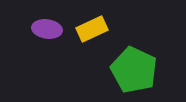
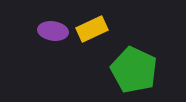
purple ellipse: moved 6 px right, 2 px down
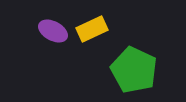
purple ellipse: rotated 20 degrees clockwise
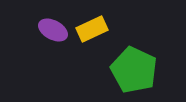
purple ellipse: moved 1 px up
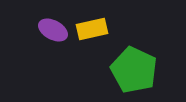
yellow rectangle: rotated 12 degrees clockwise
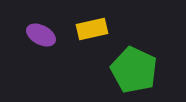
purple ellipse: moved 12 px left, 5 px down
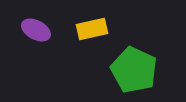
purple ellipse: moved 5 px left, 5 px up
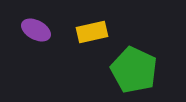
yellow rectangle: moved 3 px down
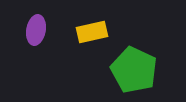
purple ellipse: rotated 72 degrees clockwise
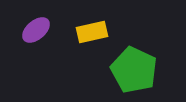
purple ellipse: rotated 40 degrees clockwise
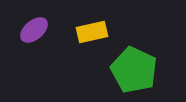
purple ellipse: moved 2 px left
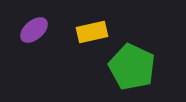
green pentagon: moved 2 px left, 3 px up
